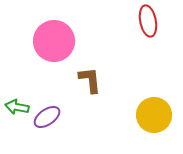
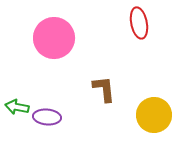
red ellipse: moved 9 px left, 2 px down
pink circle: moved 3 px up
brown L-shape: moved 14 px right, 9 px down
purple ellipse: rotated 40 degrees clockwise
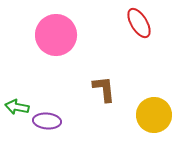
red ellipse: rotated 20 degrees counterclockwise
pink circle: moved 2 px right, 3 px up
purple ellipse: moved 4 px down
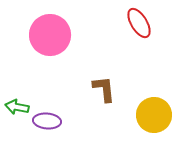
pink circle: moved 6 px left
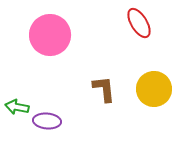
yellow circle: moved 26 px up
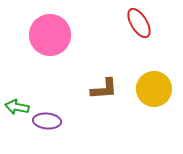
brown L-shape: rotated 92 degrees clockwise
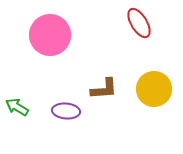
green arrow: rotated 20 degrees clockwise
purple ellipse: moved 19 px right, 10 px up
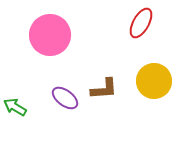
red ellipse: moved 2 px right; rotated 60 degrees clockwise
yellow circle: moved 8 px up
green arrow: moved 2 px left
purple ellipse: moved 1 px left, 13 px up; rotated 32 degrees clockwise
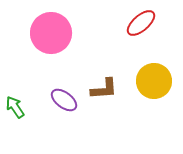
red ellipse: rotated 20 degrees clockwise
pink circle: moved 1 px right, 2 px up
purple ellipse: moved 1 px left, 2 px down
green arrow: rotated 25 degrees clockwise
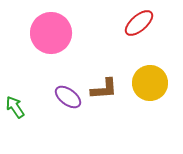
red ellipse: moved 2 px left
yellow circle: moved 4 px left, 2 px down
purple ellipse: moved 4 px right, 3 px up
